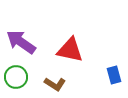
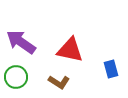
blue rectangle: moved 3 px left, 6 px up
brown L-shape: moved 4 px right, 2 px up
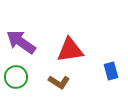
red triangle: rotated 20 degrees counterclockwise
blue rectangle: moved 2 px down
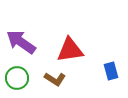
green circle: moved 1 px right, 1 px down
brown L-shape: moved 4 px left, 3 px up
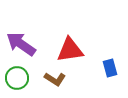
purple arrow: moved 2 px down
blue rectangle: moved 1 px left, 3 px up
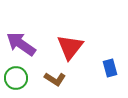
red triangle: moved 3 px up; rotated 44 degrees counterclockwise
green circle: moved 1 px left
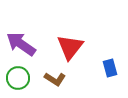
green circle: moved 2 px right
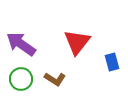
red triangle: moved 7 px right, 5 px up
blue rectangle: moved 2 px right, 6 px up
green circle: moved 3 px right, 1 px down
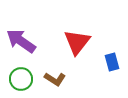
purple arrow: moved 3 px up
